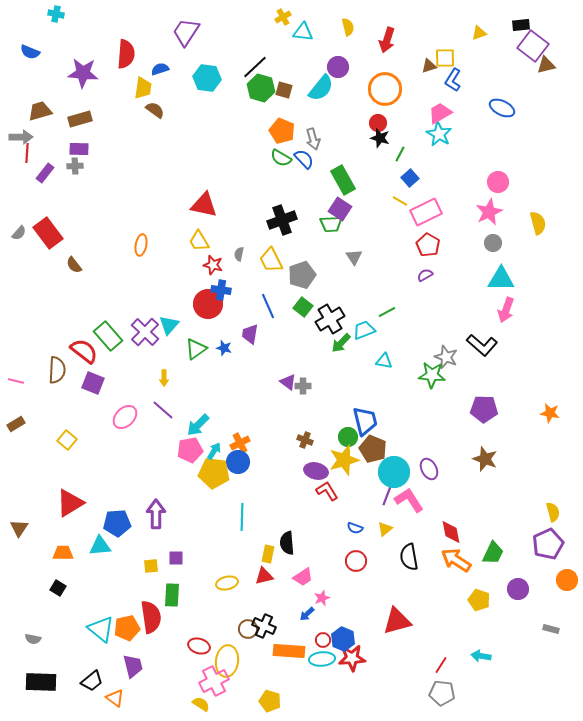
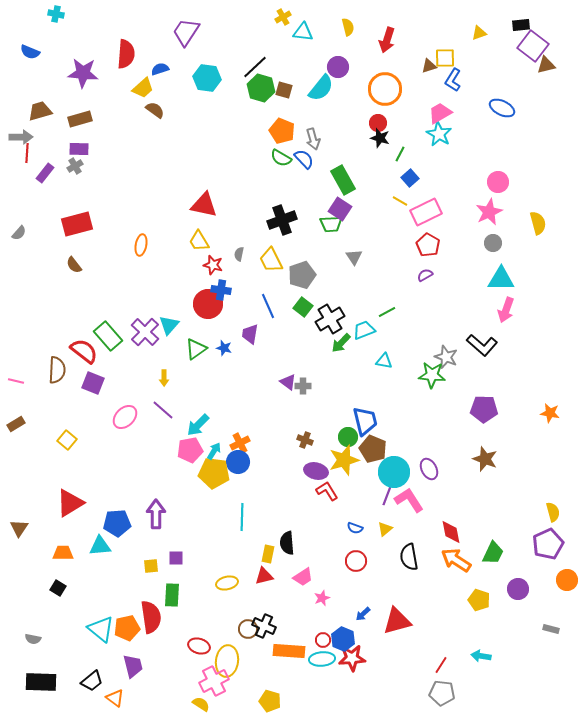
yellow trapezoid at (143, 88): rotated 40 degrees clockwise
gray cross at (75, 166): rotated 28 degrees counterclockwise
red rectangle at (48, 233): moved 29 px right, 9 px up; rotated 68 degrees counterclockwise
blue arrow at (307, 614): moved 56 px right
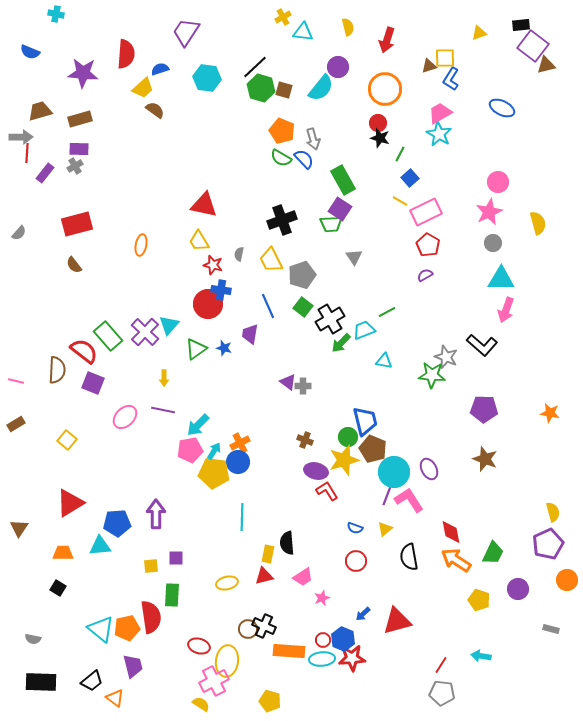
blue L-shape at (453, 80): moved 2 px left, 1 px up
purple line at (163, 410): rotated 30 degrees counterclockwise
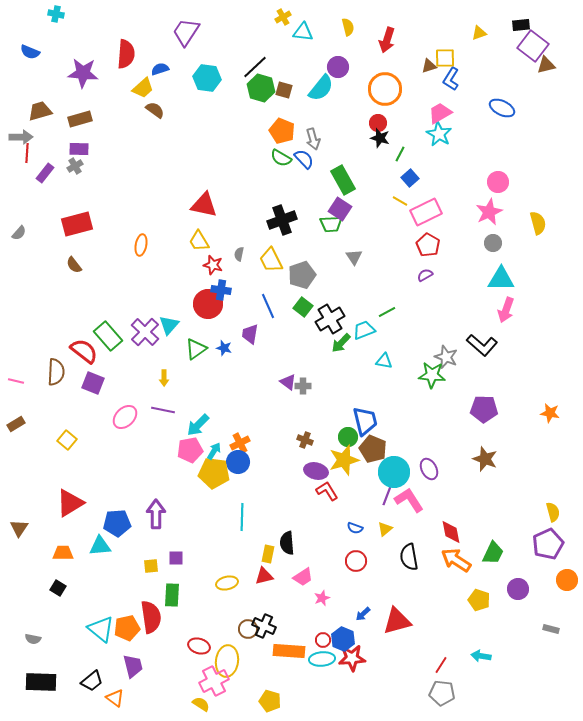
brown semicircle at (57, 370): moved 1 px left, 2 px down
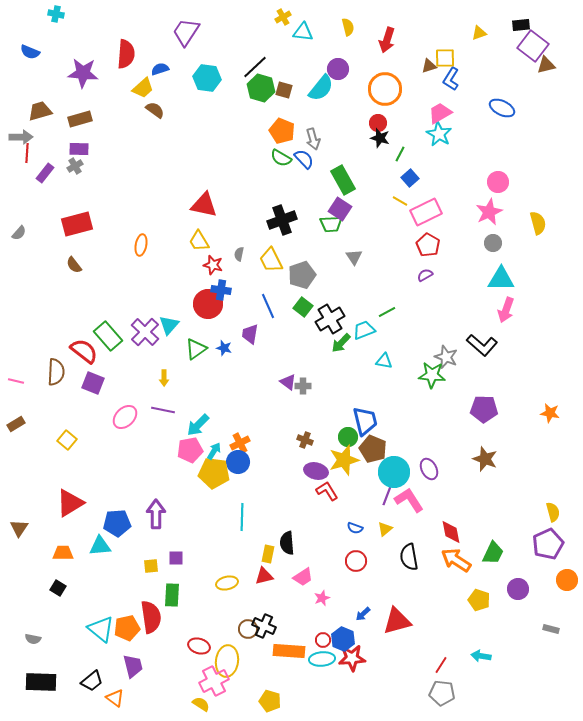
purple circle at (338, 67): moved 2 px down
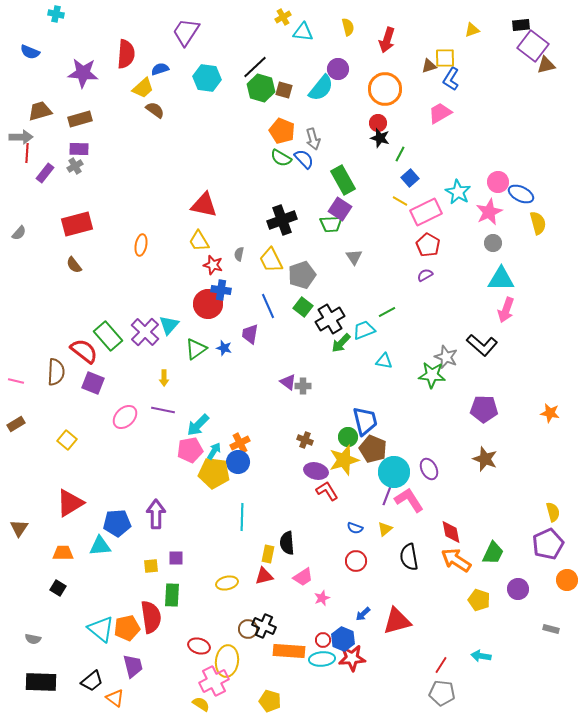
yellow triangle at (479, 33): moved 7 px left, 3 px up
blue ellipse at (502, 108): moved 19 px right, 86 px down
cyan star at (439, 134): moved 19 px right, 58 px down
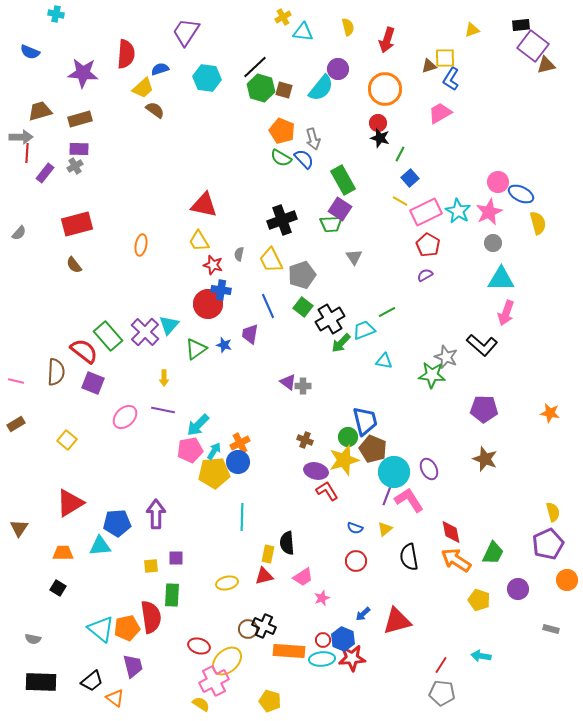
cyan star at (458, 192): moved 19 px down
pink arrow at (506, 310): moved 3 px down
blue star at (224, 348): moved 3 px up
yellow pentagon at (214, 473): rotated 12 degrees counterclockwise
yellow ellipse at (227, 661): rotated 40 degrees clockwise
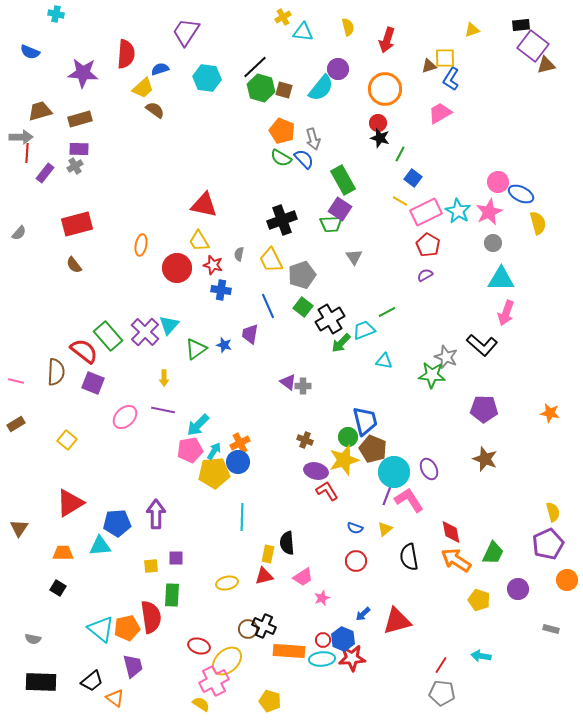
blue square at (410, 178): moved 3 px right; rotated 12 degrees counterclockwise
red circle at (208, 304): moved 31 px left, 36 px up
